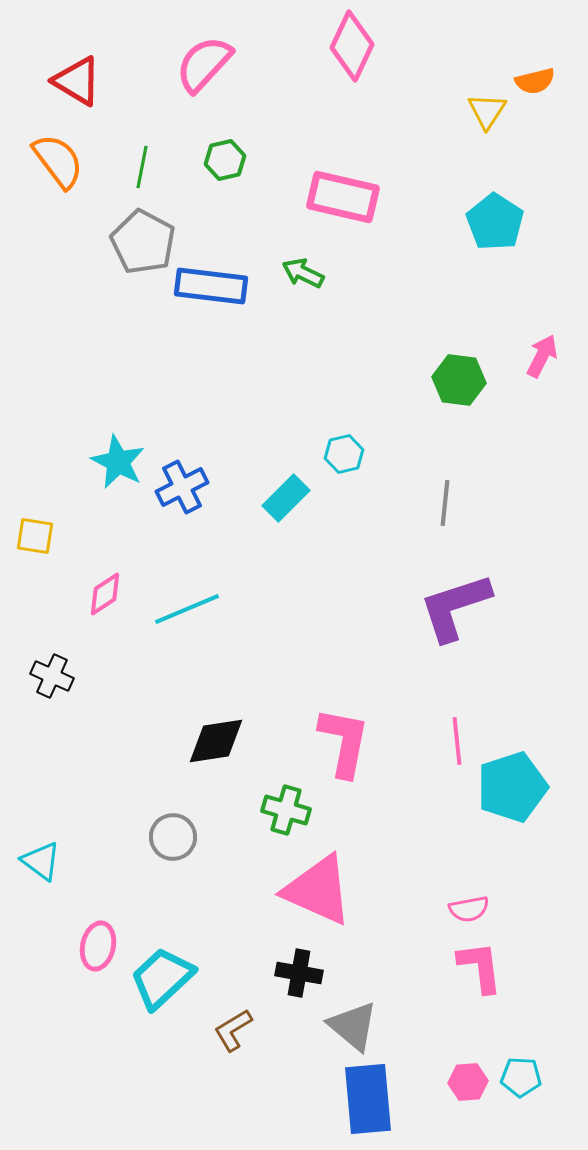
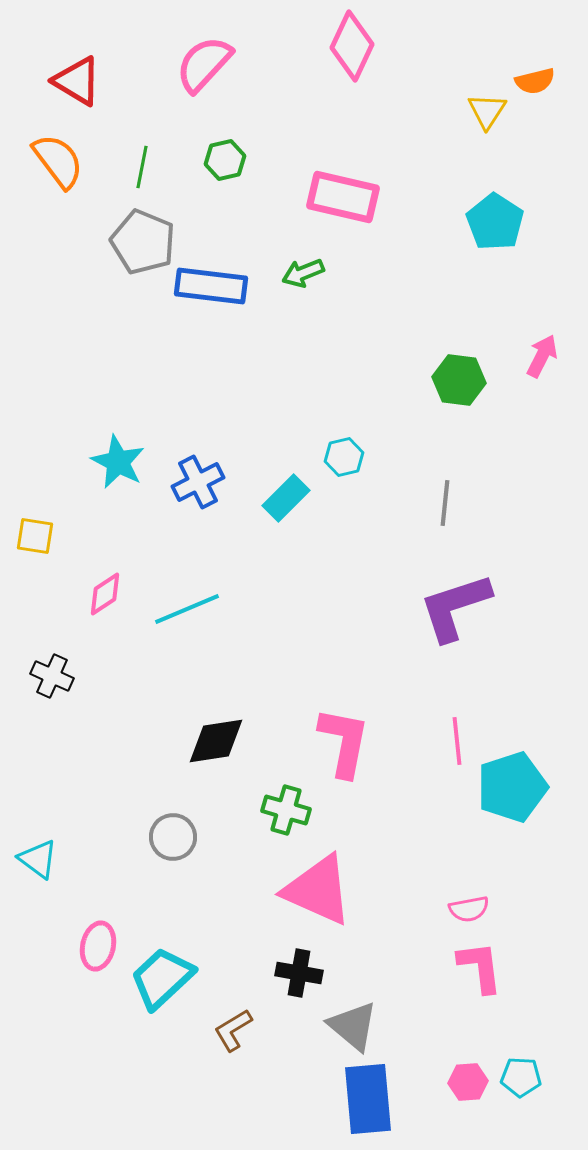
gray pentagon at (143, 242): rotated 6 degrees counterclockwise
green arrow at (303, 273): rotated 48 degrees counterclockwise
cyan hexagon at (344, 454): moved 3 px down
blue cross at (182, 487): moved 16 px right, 5 px up
cyan triangle at (41, 861): moved 3 px left, 2 px up
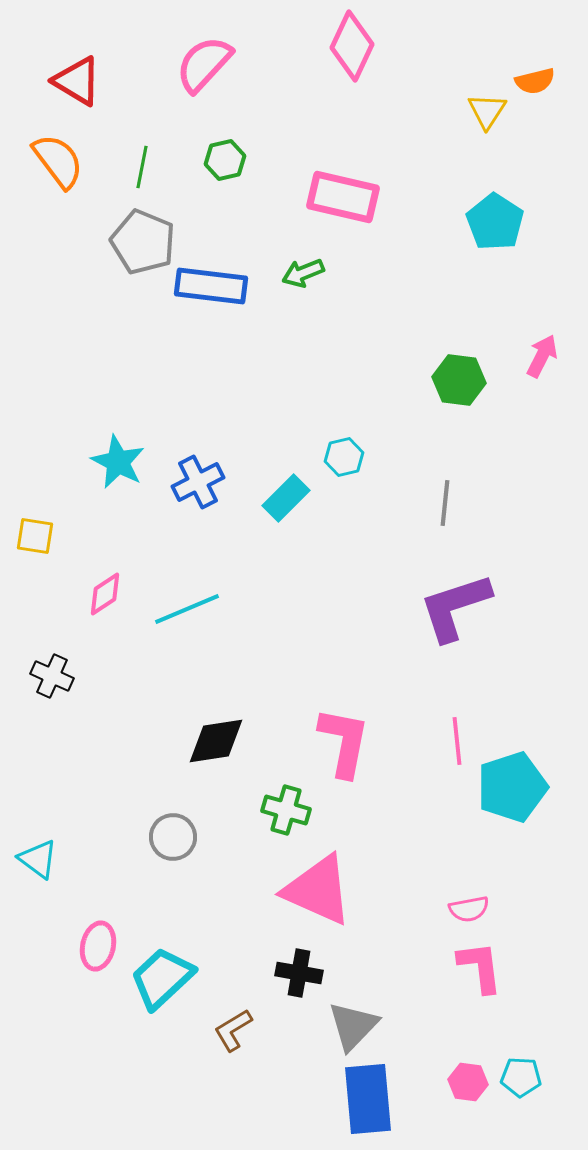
gray triangle at (353, 1026): rotated 34 degrees clockwise
pink hexagon at (468, 1082): rotated 12 degrees clockwise
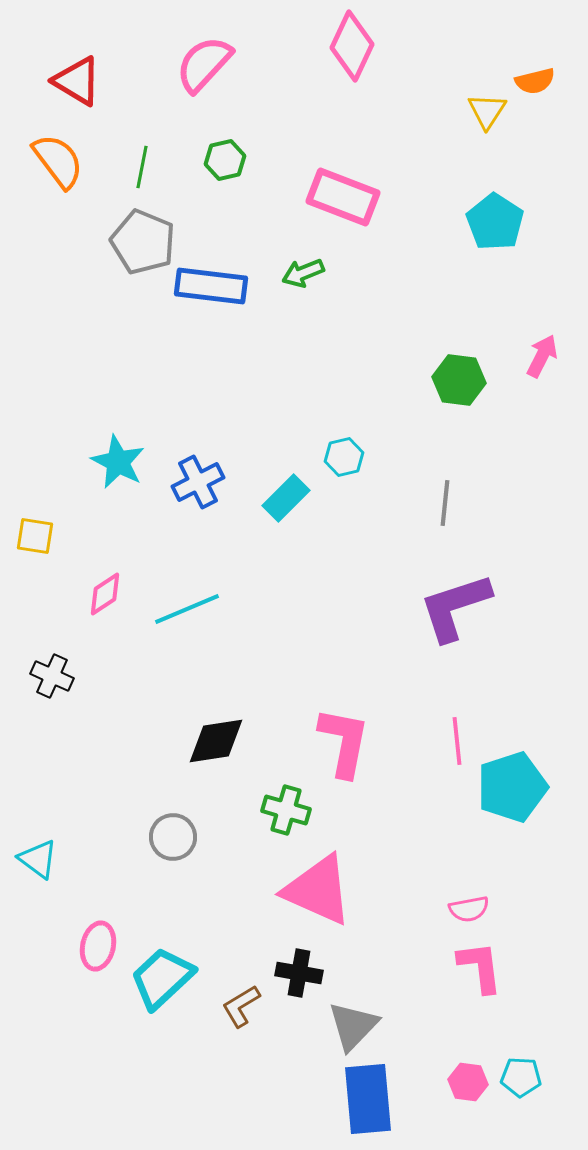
pink rectangle at (343, 197): rotated 8 degrees clockwise
brown L-shape at (233, 1030): moved 8 px right, 24 px up
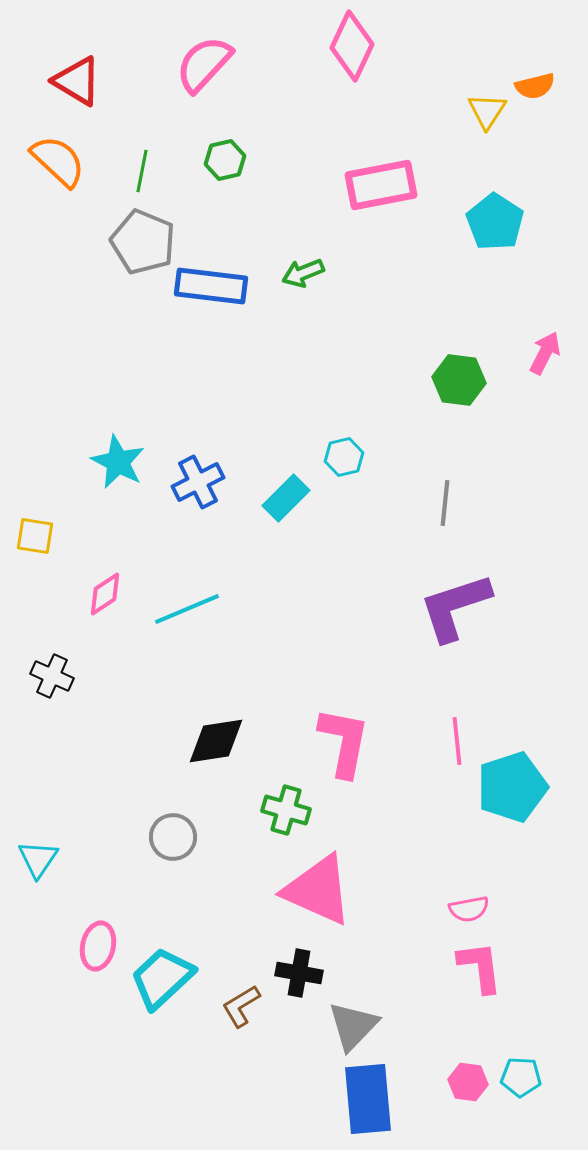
orange semicircle at (535, 81): moved 5 px down
orange semicircle at (58, 161): rotated 10 degrees counterclockwise
green line at (142, 167): moved 4 px down
pink rectangle at (343, 197): moved 38 px right, 12 px up; rotated 32 degrees counterclockwise
pink arrow at (542, 356): moved 3 px right, 3 px up
cyan triangle at (38, 859): rotated 27 degrees clockwise
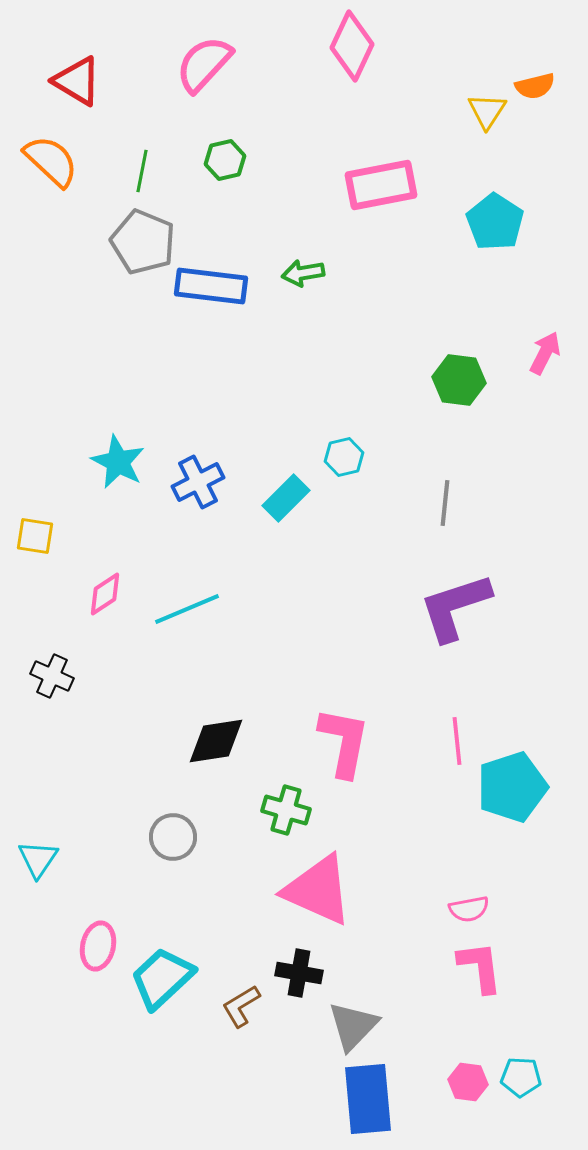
orange semicircle at (58, 161): moved 7 px left
green arrow at (303, 273): rotated 12 degrees clockwise
